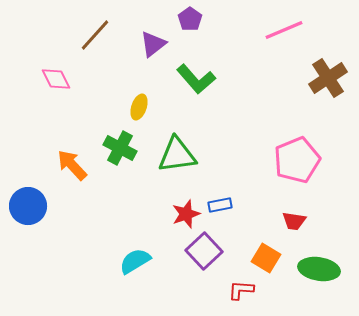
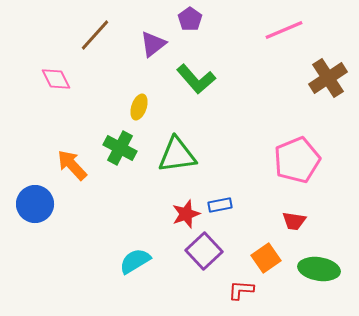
blue circle: moved 7 px right, 2 px up
orange square: rotated 24 degrees clockwise
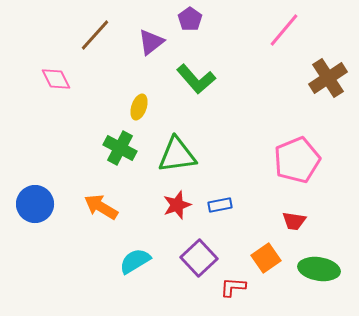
pink line: rotated 27 degrees counterclockwise
purple triangle: moved 2 px left, 2 px up
orange arrow: moved 29 px right, 42 px down; rotated 16 degrees counterclockwise
red star: moved 9 px left, 9 px up
purple square: moved 5 px left, 7 px down
red L-shape: moved 8 px left, 3 px up
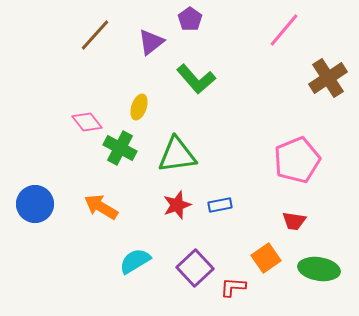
pink diamond: moved 31 px right, 43 px down; rotated 12 degrees counterclockwise
purple square: moved 4 px left, 10 px down
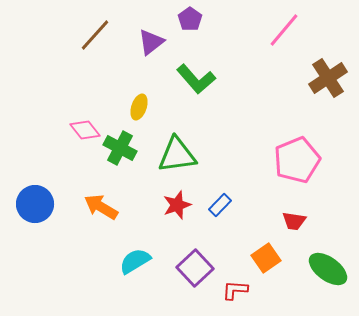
pink diamond: moved 2 px left, 8 px down
blue rectangle: rotated 35 degrees counterclockwise
green ellipse: moved 9 px right; rotated 27 degrees clockwise
red L-shape: moved 2 px right, 3 px down
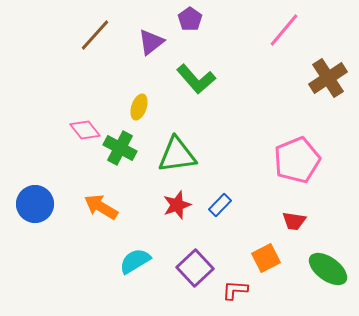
orange square: rotated 8 degrees clockwise
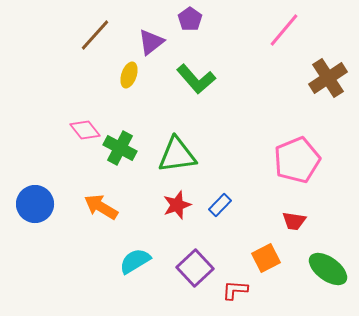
yellow ellipse: moved 10 px left, 32 px up
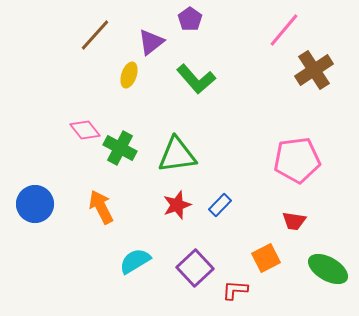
brown cross: moved 14 px left, 8 px up
pink pentagon: rotated 15 degrees clockwise
orange arrow: rotated 32 degrees clockwise
green ellipse: rotated 6 degrees counterclockwise
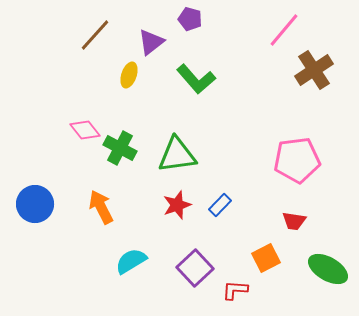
purple pentagon: rotated 20 degrees counterclockwise
cyan semicircle: moved 4 px left
